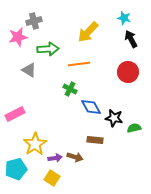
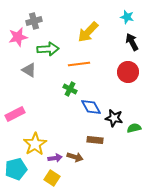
cyan star: moved 3 px right, 1 px up
black arrow: moved 1 px right, 3 px down
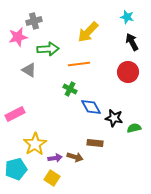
brown rectangle: moved 3 px down
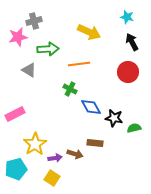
yellow arrow: moved 1 px right; rotated 110 degrees counterclockwise
brown arrow: moved 3 px up
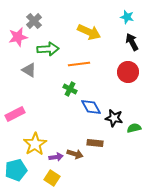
gray cross: rotated 28 degrees counterclockwise
purple arrow: moved 1 px right, 1 px up
cyan pentagon: moved 1 px down
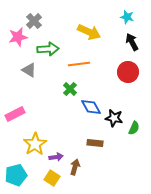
green cross: rotated 16 degrees clockwise
green semicircle: rotated 128 degrees clockwise
brown arrow: moved 13 px down; rotated 91 degrees counterclockwise
cyan pentagon: moved 5 px down
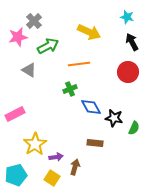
green arrow: moved 3 px up; rotated 25 degrees counterclockwise
green cross: rotated 24 degrees clockwise
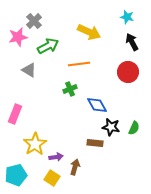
blue diamond: moved 6 px right, 2 px up
pink rectangle: rotated 42 degrees counterclockwise
black star: moved 3 px left, 9 px down
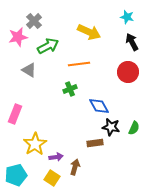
blue diamond: moved 2 px right, 1 px down
brown rectangle: rotated 14 degrees counterclockwise
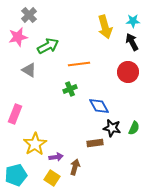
cyan star: moved 6 px right, 4 px down; rotated 16 degrees counterclockwise
gray cross: moved 5 px left, 6 px up
yellow arrow: moved 16 px right, 5 px up; rotated 50 degrees clockwise
black star: moved 1 px right, 1 px down
